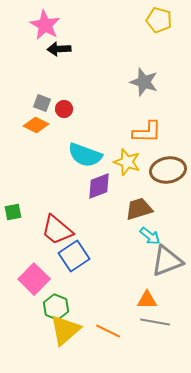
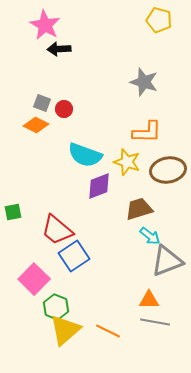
orange triangle: moved 2 px right
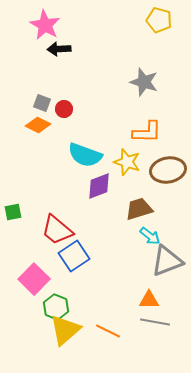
orange diamond: moved 2 px right
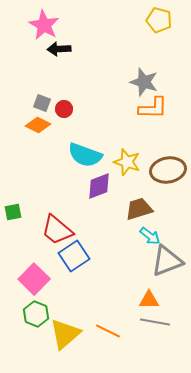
pink star: moved 1 px left
orange L-shape: moved 6 px right, 24 px up
green hexagon: moved 20 px left, 7 px down
yellow triangle: moved 4 px down
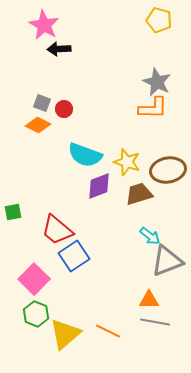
gray star: moved 13 px right; rotated 8 degrees clockwise
brown trapezoid: moved 15 px up
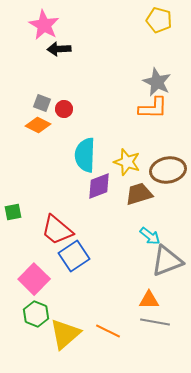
cyan semicircle: rotated 72 degrees clockwise
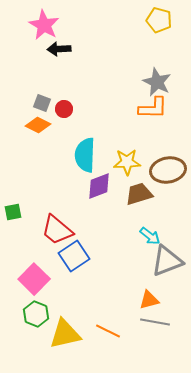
yellow star: rotated 20 degrees counterclockwise
orange triangle: rotated 15 degrees counterclockwise
yellow triangle: rotated 28 degrees clockwise
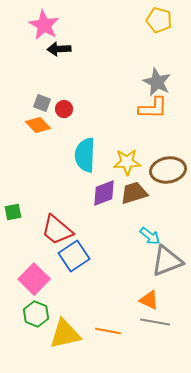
orange diamond: rotated 20 degrees clockwise
purple diamond: moved 5 px right, 7 px down
brown trapezoid: moved 5 px left, 1 px up
orange triangle: rotated 40 degrees clockwise
orange line: rotated 15 degrees counterclockwise
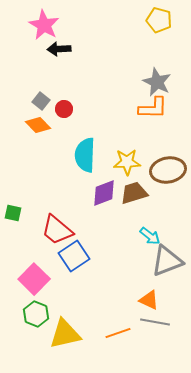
gray square: moved 1 px left, 2 px up; rotated 18 degrees clockwise
green square: moved 1 px down; rotated 24 degrees clockwise
orange line: moved 10 px right, 2 px down; rotated 30 degrees counterclockwise
